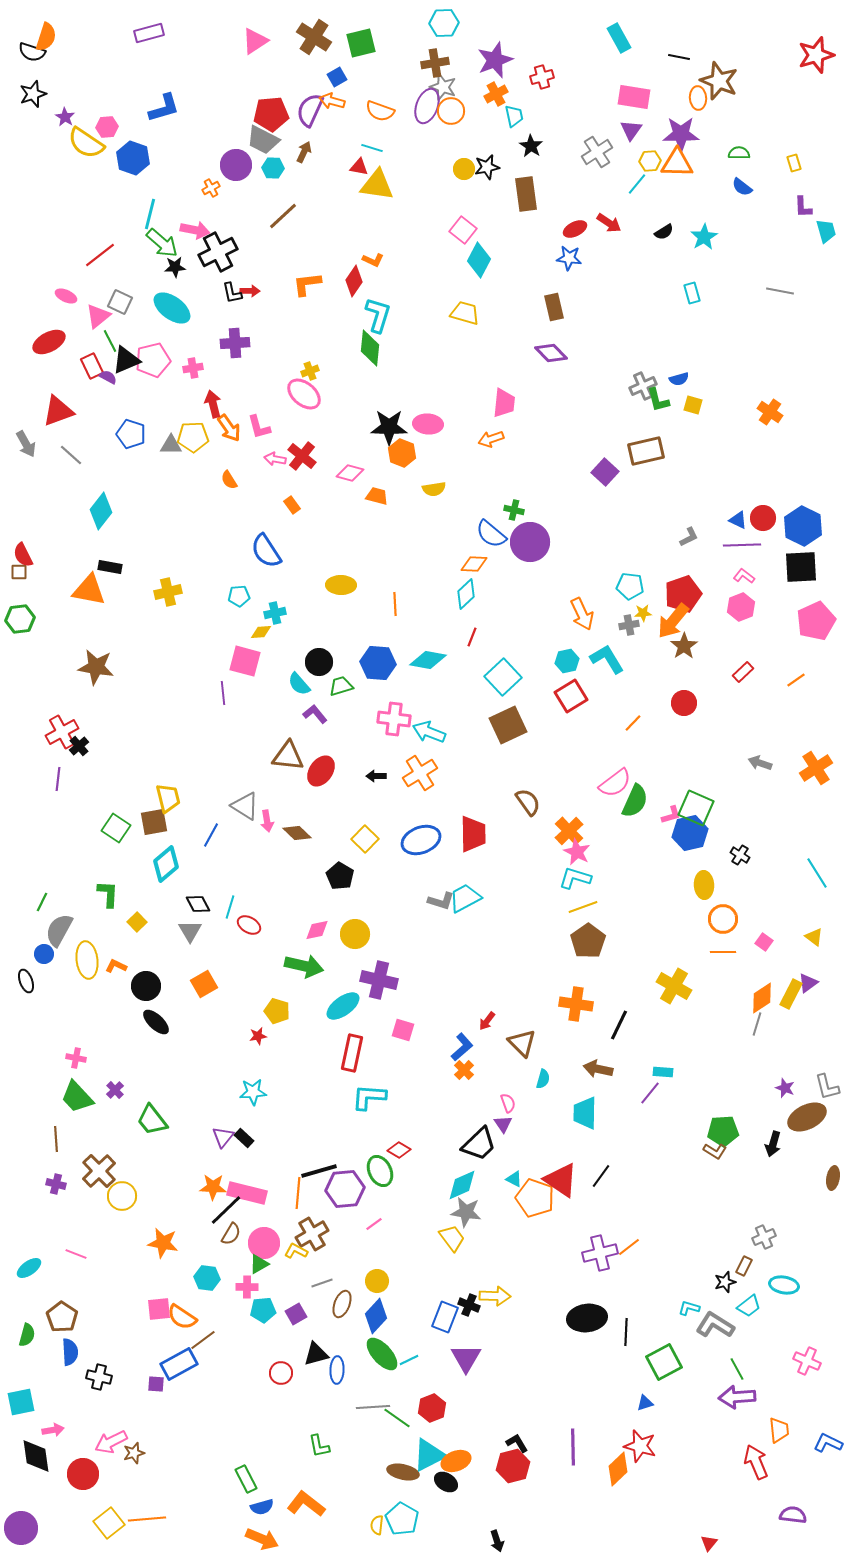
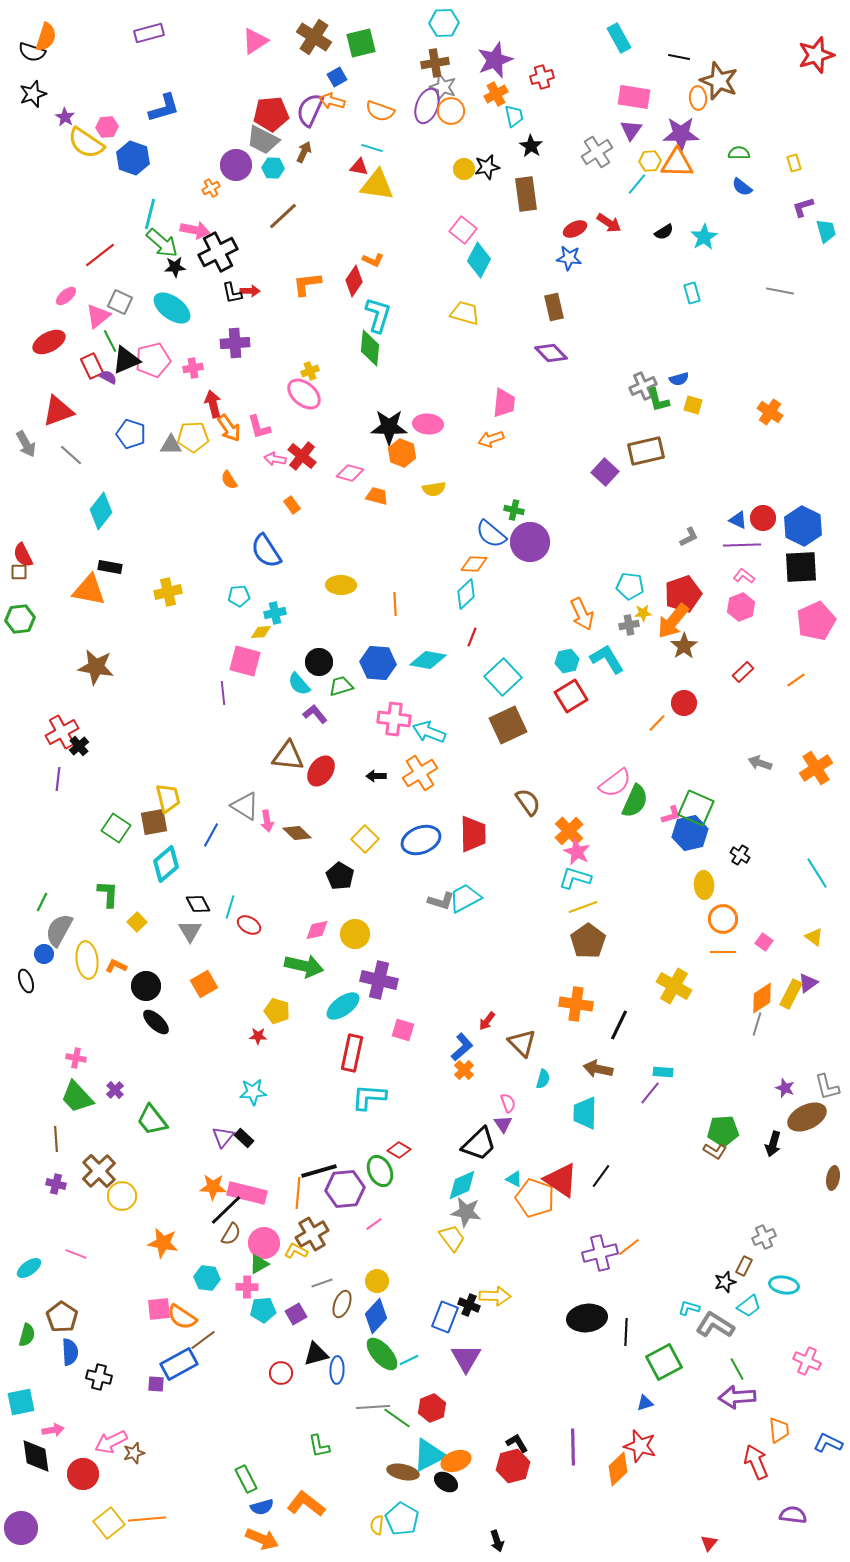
purple L-shape at (803, 207): rotated 75 degrees clockwise
pink ellipse at (66, 296): rotated 65 degrees counterclockwise
orange line at (633, 723): moved 24 px right
red star at (258, 1036): rotated 12 degrees clockwise
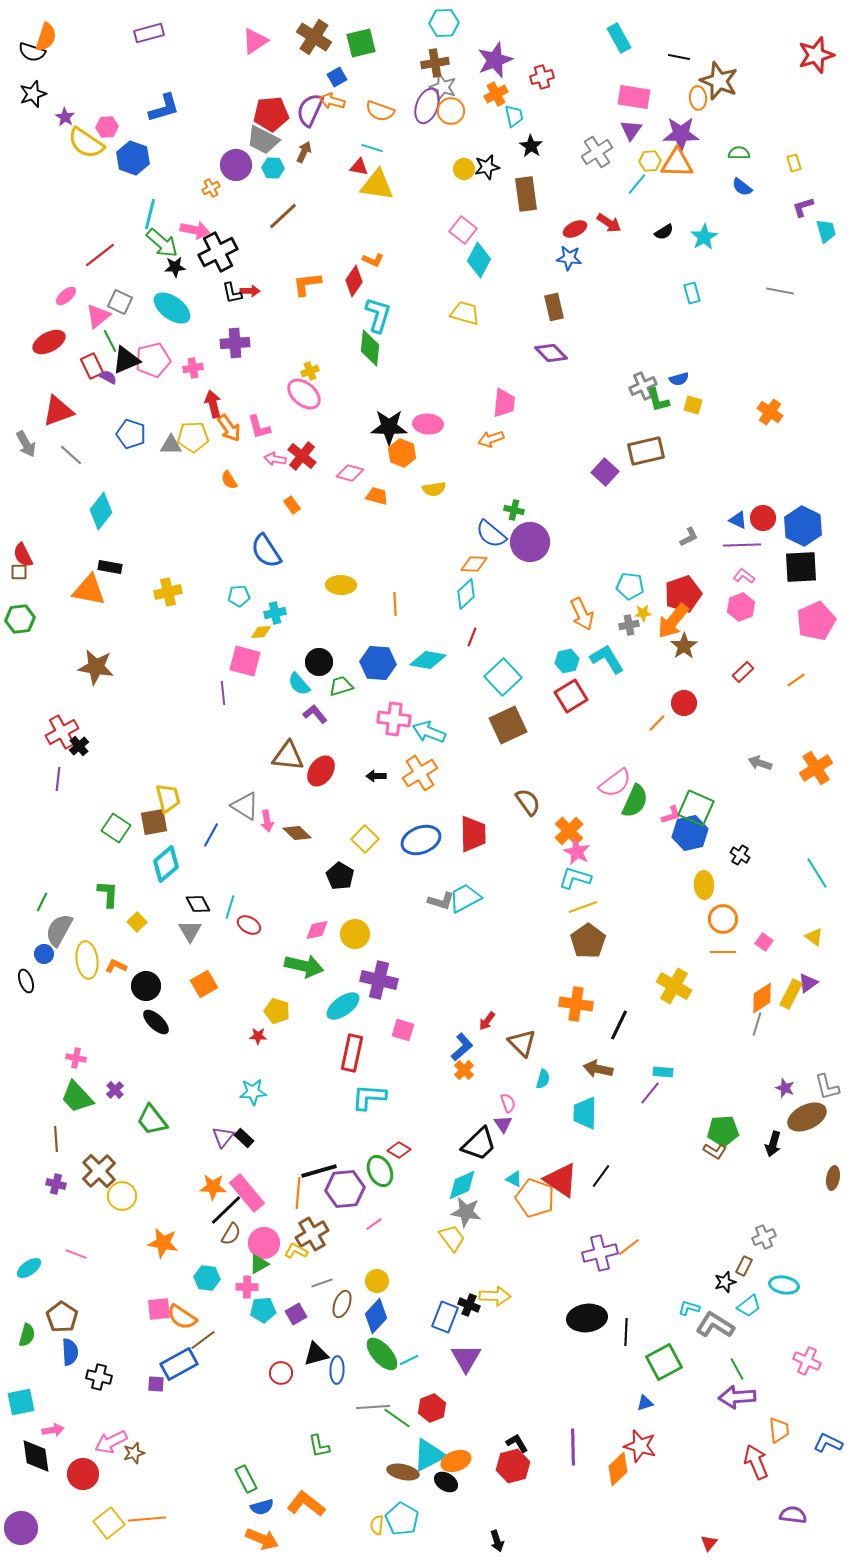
pink rectangle at (247, 1193): rotated 36 degrees clockwise
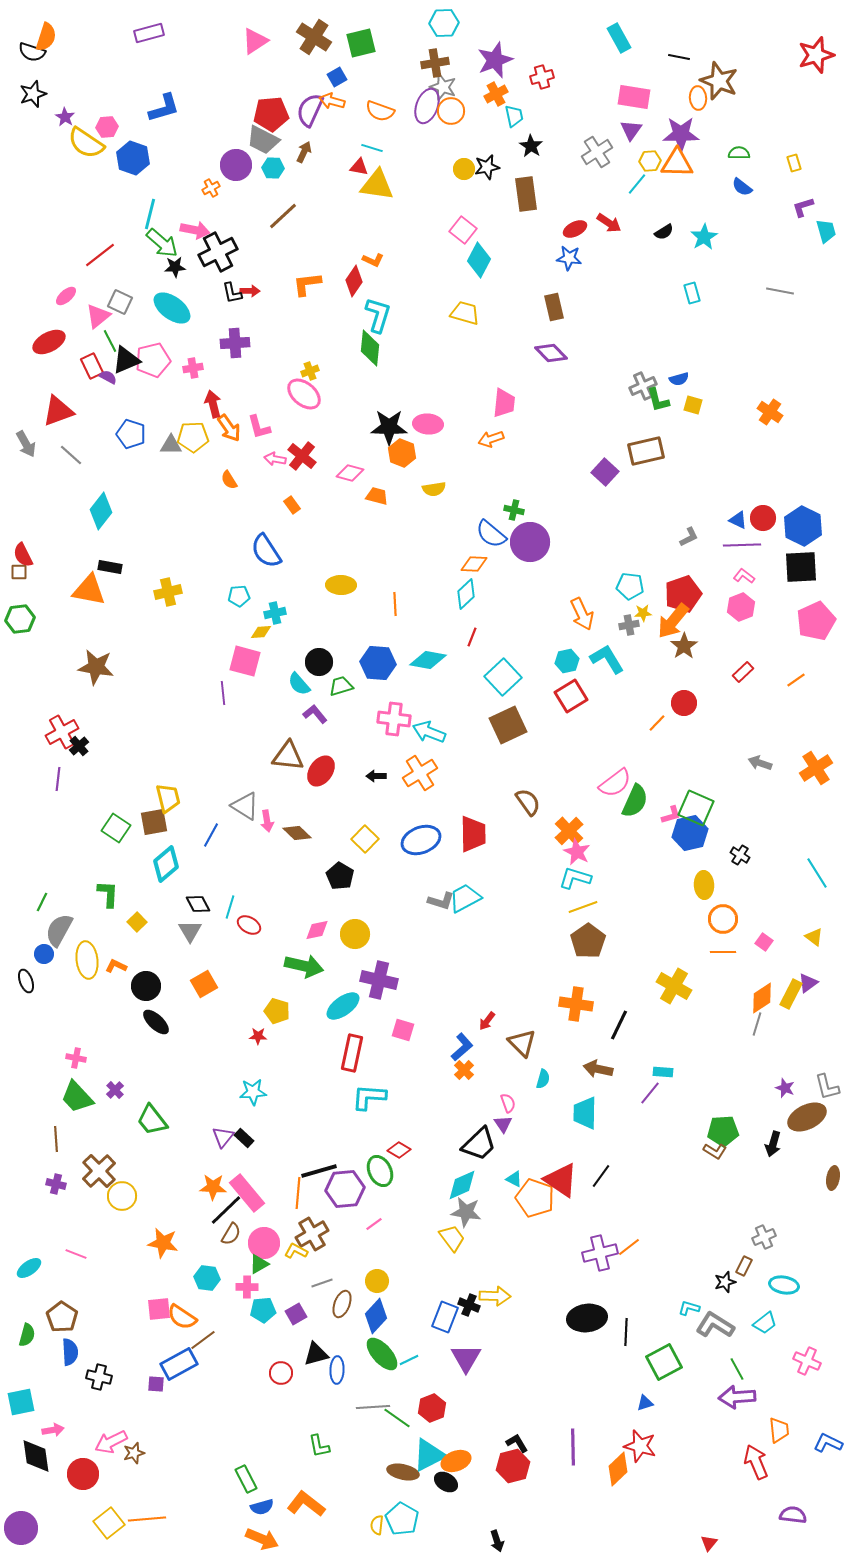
cyan trapezoid at (749, 1306): moved 16 px right, 17 px down
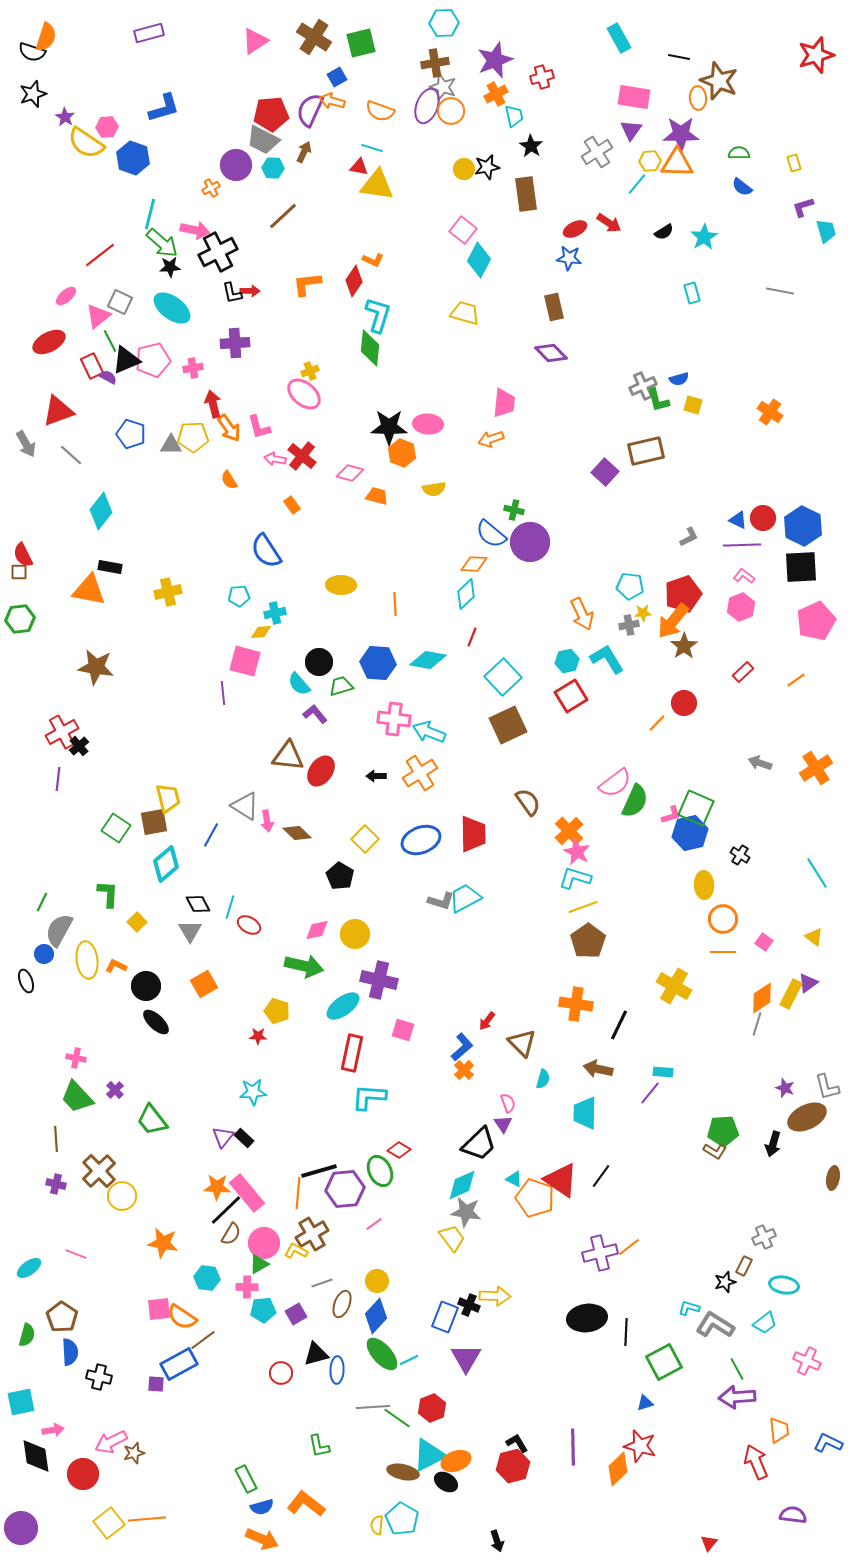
black star at (175, 267): moved 5 px left
orange star at (213, 1187): moved 4 px right
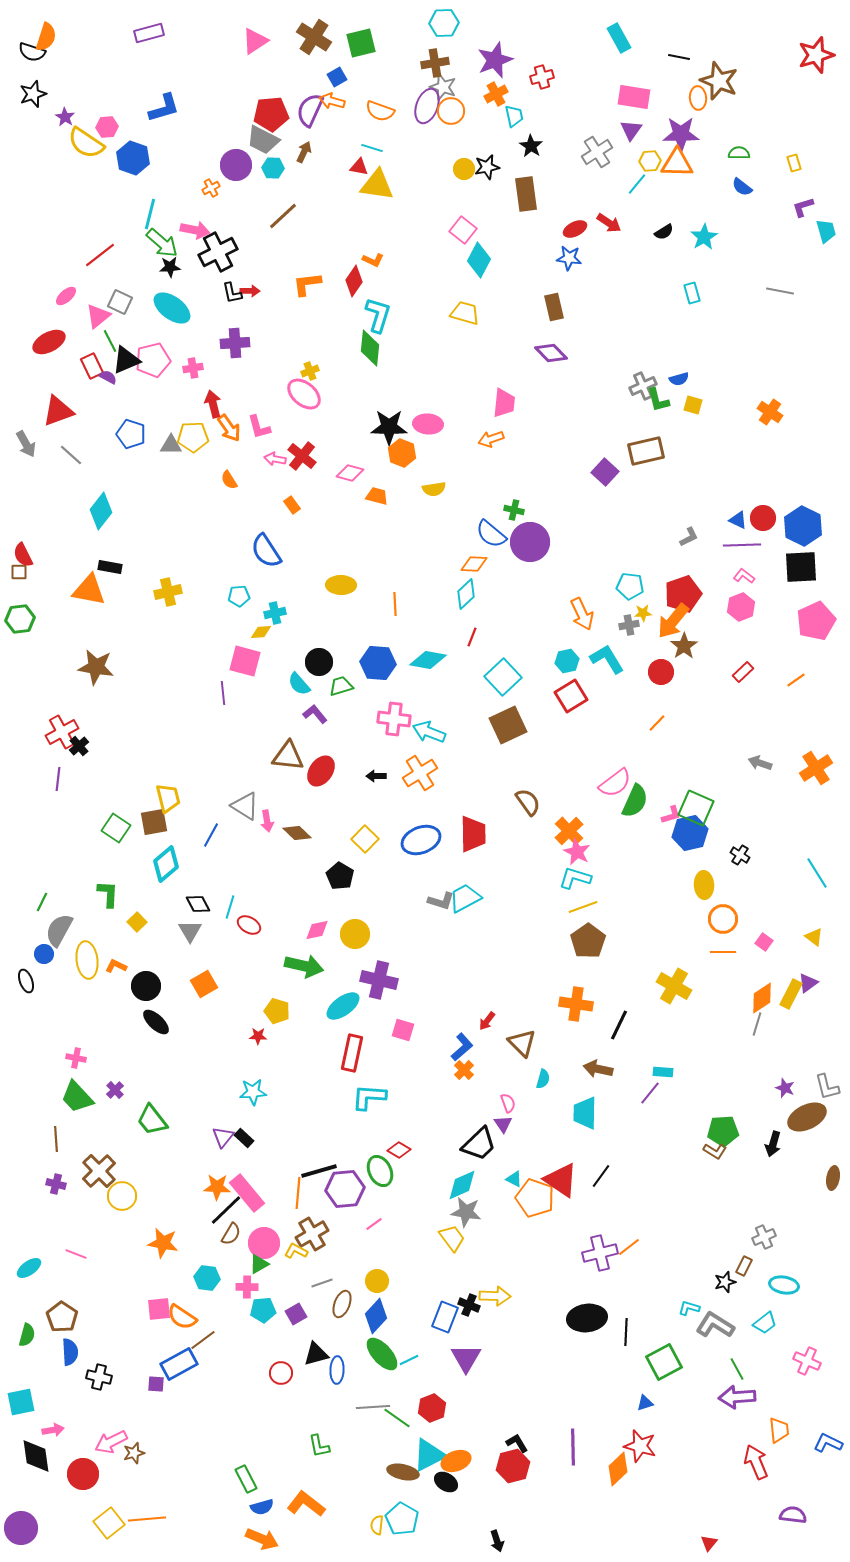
red circle at (684, 703): moved 23 px left, 31 px up
